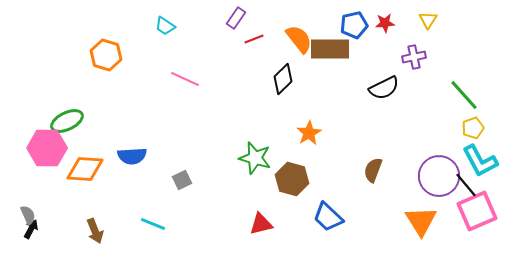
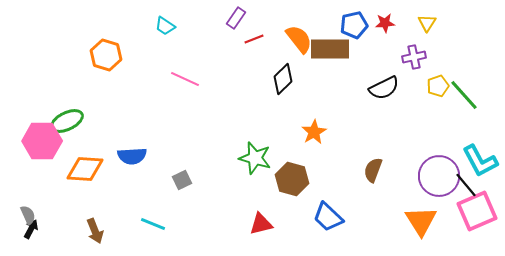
yellow triangle: moved 1 px left, 3 px down
yellow pentagon: moved 35 px left, 42 px up
orange star: moved 5 px right, 1 px up
pink hexagon: moved 5 px left, 7 px up
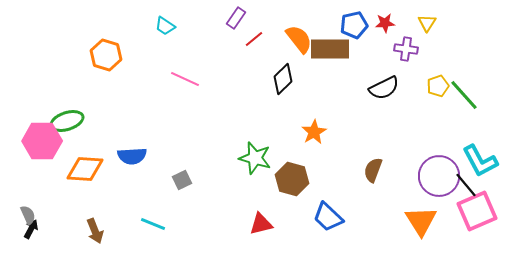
red line: rotated 18 degrees counterclockwise
purple cross: moved 8 px left, 8 px up; rotated 20 degrees clockwise
green ellipse: rotated 8 degrees clockwise
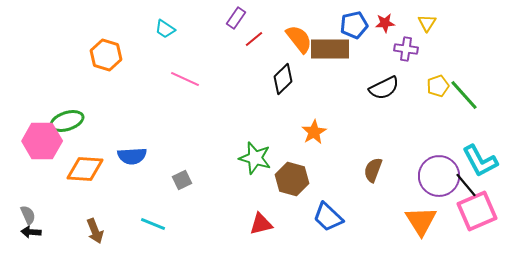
cyan trapezoid: moved 3 px down
black arrow: moved 3 px down; rotated 114 degrees counterclockwise
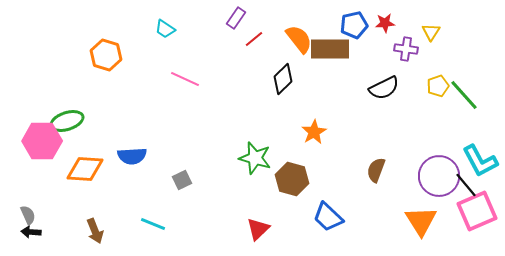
yellow triangle: moved 4 px right, 9 px down
brown semicircle: moved 3 px right
red triangle: moved 3 px left, 5 px down; rotated 30 degrees counterclockwise
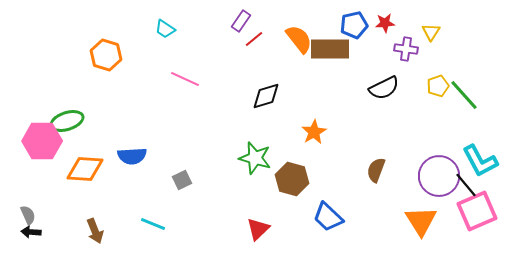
purple rectangle: moved 5 px right, 3 px down
black diamond: moved 17 px left, 17 px down; rotated 28 degrees clockwise
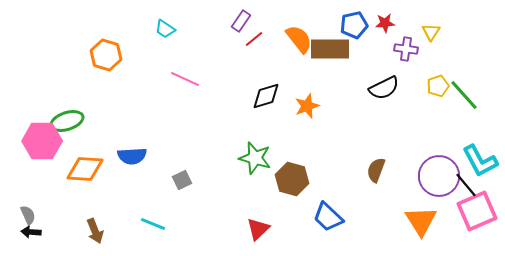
orange star: moved 7 px left, 26 px up; rotated 10 degrees clockwise
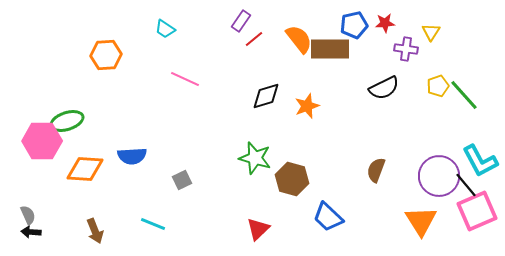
orange hexagon: rotated 20 degrees counterclockwise
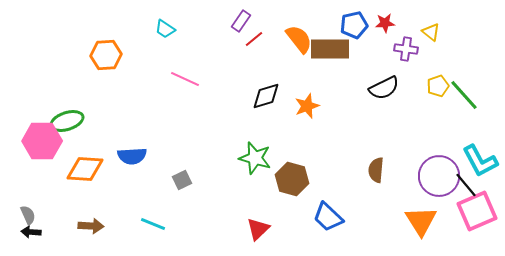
yellow triangle: rotated 24 degrees counterclockwise
brown semicircle: rotated 15 degrees counterclockwise
brown arrow: moved 4 px left, 5 px up; rotated 65 degrees counterclockwise
